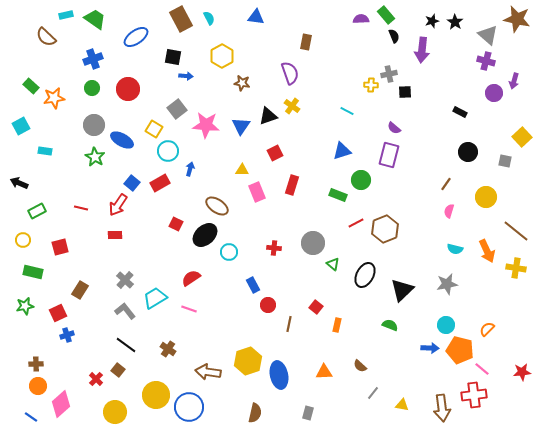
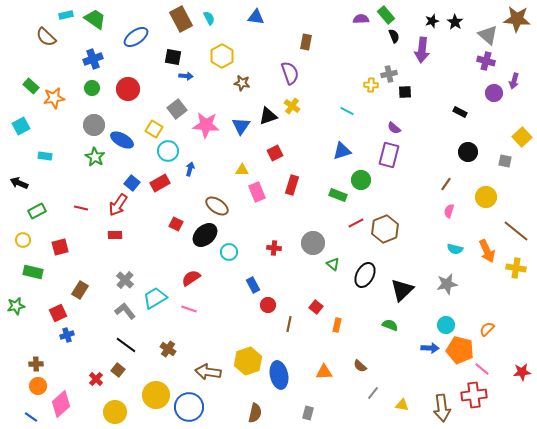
brown star at (517, 19): rotated 8 degrees counterclockwise
cyan rectangle at (45, 151): moved 5 px down
green star at (25, 306): moved 9 px left
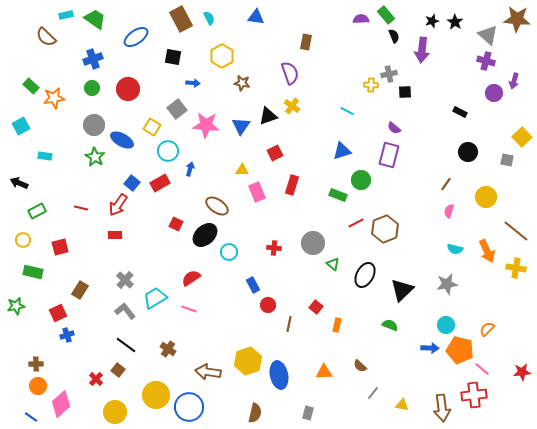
blue arrow at (186, 76): moved 7 px right, 7 px down
yellow square at (154, 129): moved 2 px left, 2 px up
gray square at (505, 161): moved 2 px right, 1 px up
